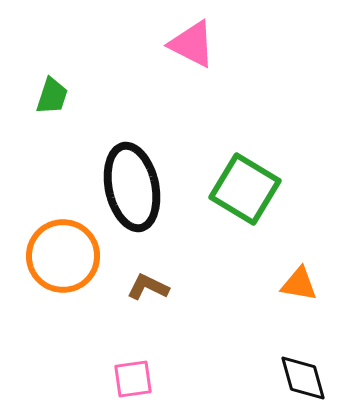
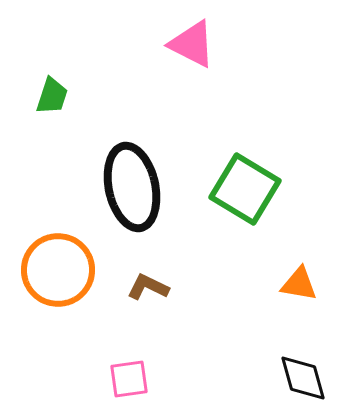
orange circle: moved 5 px left, 14 px down
pink square: moved 4 px left
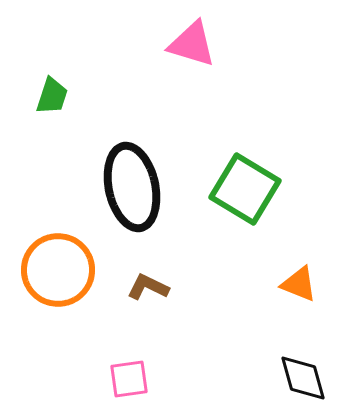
pink triangle: rotated 10 degrees counterclockwise
orange triangle: rotated 12 degrees clockwise
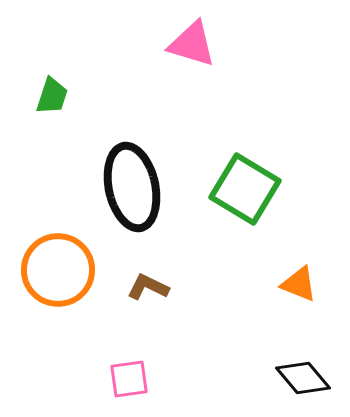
black diamond: rotated 24 degrees counterclockwise
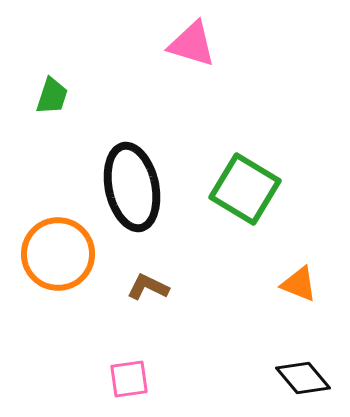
orange circle: moved 16 px up
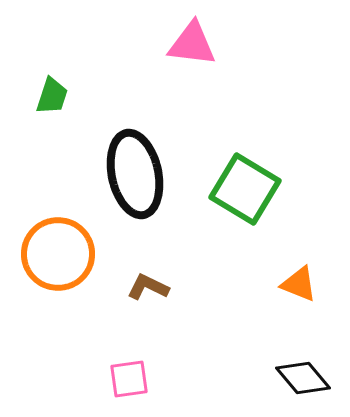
pink triangle: rotated 10 degrees counterclockwise
black ellipse: moved 3 px right, 13 px up
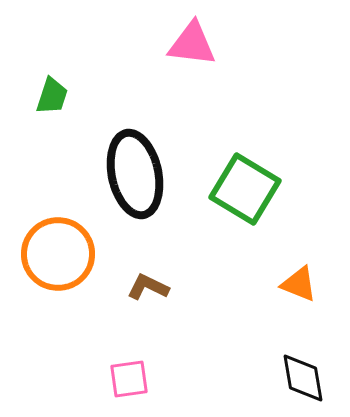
black diamond: rotated 30 degrees clockwise
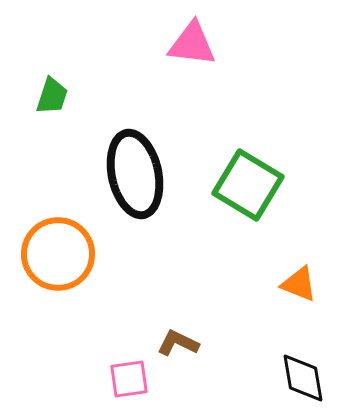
green square: moved 3 px right, 4 px up
brown L-shape: moved 30 px right, 56 px down
